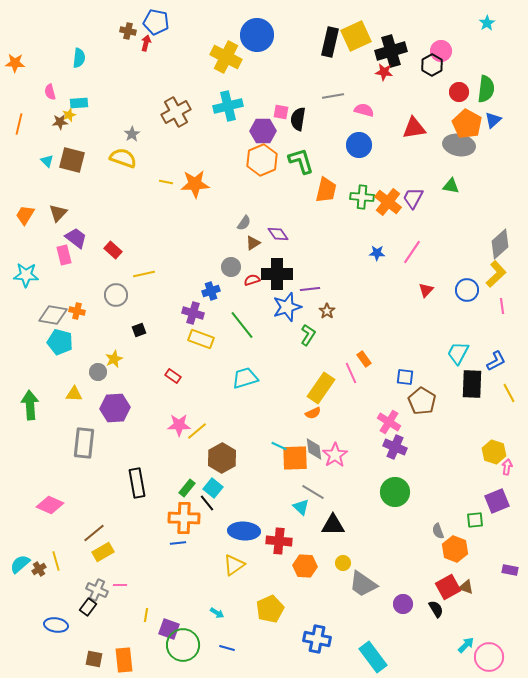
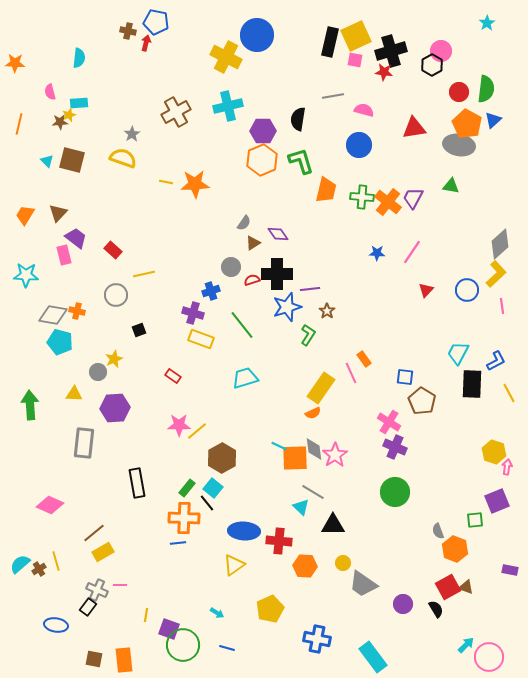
pink square at (281, 112): moved 74 px right, 52 px up
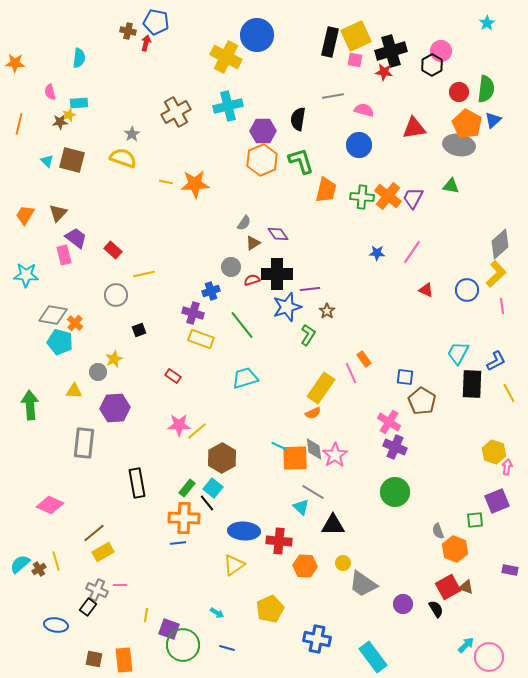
orange cross at (388, 202): moved 6 px up
red triangle at (426, 290): rotated 49 degrees counterclockwise
orange cross at (77, 311): moved 2 px left, 12 px down; rotated 28 degrees clockwise
yellow triangle at (74, 394): moved 3 px up
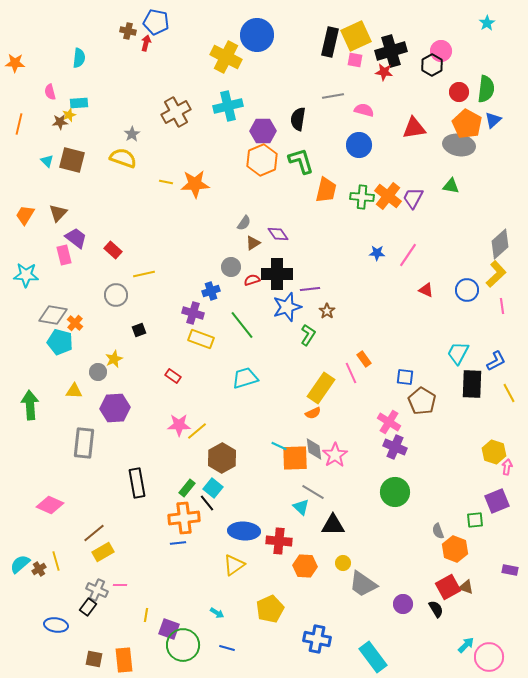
pink line at (412, 252): moved 4 px left, 3 px down
orange cross at (184, 518): rotated 8 degrees counterclockwise
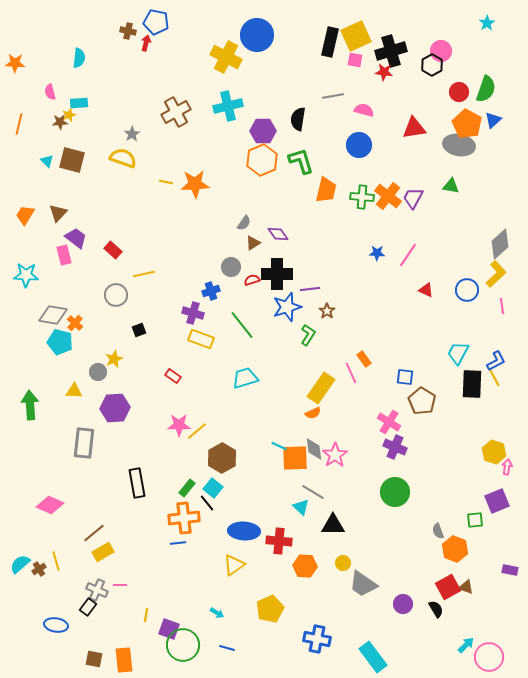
green semicircle at (486, 89): rotated 12 degrees clockwise
yellow line at (509, 393): moved 15 px left, 16 px up
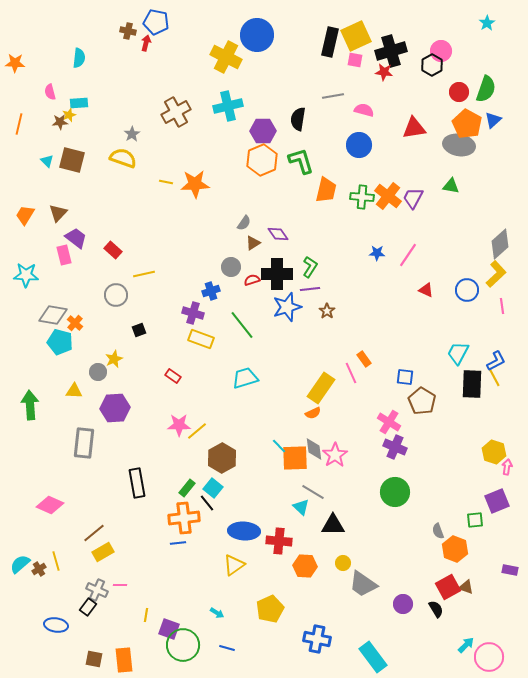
green L-shape at (308, 335): moved 2 px right, 68 px up
cyan line at (279, 446): rotated 21 degrees clockwise
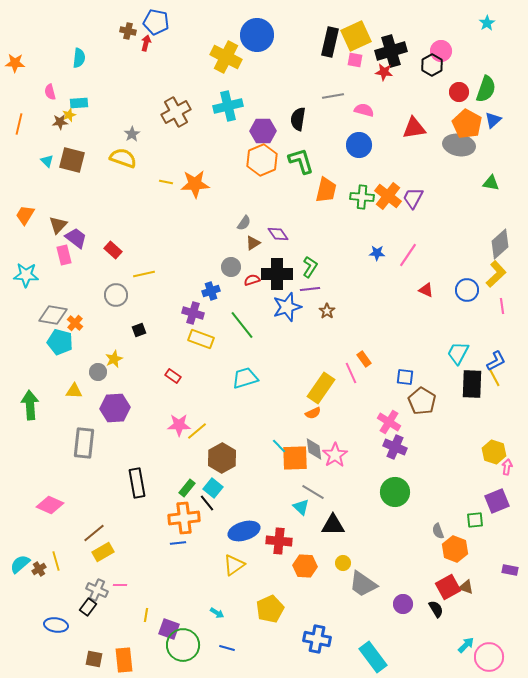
green triangle at (451, 186): moved 40 px right, 3 px up
brown triangle at (58, 213): moved 12 px down
blue ellipse at (244, 531): rotated 20 degrees counterclockwise
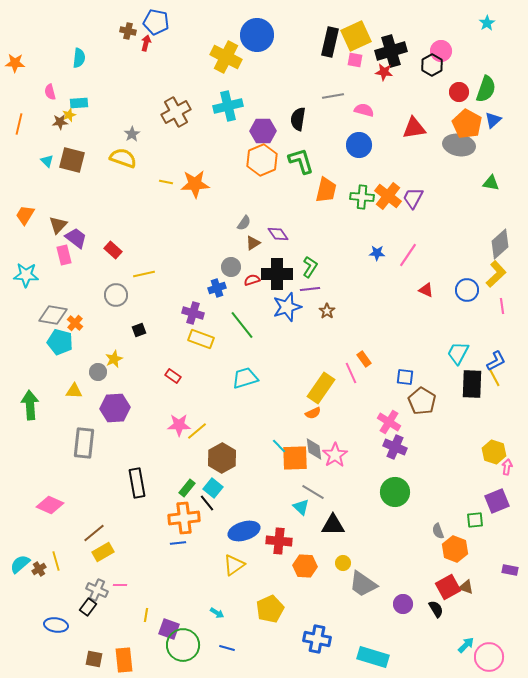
blue cross at (211, 291): moved 6 px right, 3 px up
cyan rectangle at (373, 657): rotated 36 degrees counterclockwise
